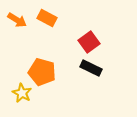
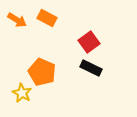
orange pentagon: rotated 8 degrees clockwise
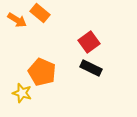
orange rectangle: moved 7 px left, 5 px up; rotated 12 degrees clockwise
yellow star: rotated 12 degrees counterclockwise
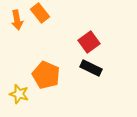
orange rectangle: rotated 12 degrees clockwise
orange arrow: rotated 48 degrees clockwise
orange pentagon: moved 4 px right, 3 px down
yellow star: moved 3 px left, 1 px down
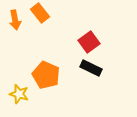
orange arrow: moved 2 px left
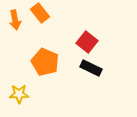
red square: moved 2 px left; rotated 15 degrees counterclockwise
orange pentagon: moved 1 px left, 13 px up
yellow star: rotated 18 degrees counterclockwise
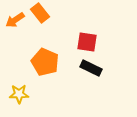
orange arrow: rotated 66 degrees clockwise
red square: rotated 30 degrees counterclockwise
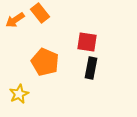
black rectangle: rotated 75 degrees clockwise
yellow star: rotated 24 degrees counterclockwise
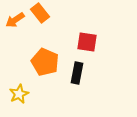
black rectangle: moved 14 px left, 5 px down
